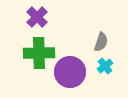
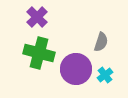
green cross: rotated 16 degrees clockwise
cyan cross: moved 9 px down
purple circle: moved 6 px right, 3 px up
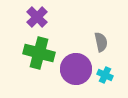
gray semicircle: rotated 30 degrees counterclockwise
cyan cross: rotated 28 degrees counterclockwise
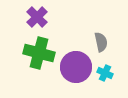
purple circle: moved 2 px up
cyan cross: moved 2 px up
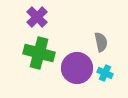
purple circle: moved 1 px right, 1 px down
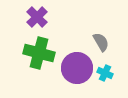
gray semicircle: rotated 18 degrees counterclockwise
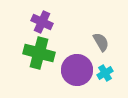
purple cross: moved 5 px right, 5 px down; rotated 20 degrees counterclockwise
purple circle: moved 2 px down
cyan cross: rotated 35 degrees clockwise
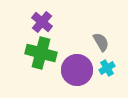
purple cross: rotated 15 degrees clockwise
green cross: moved 2 px right
cyan cross: moved 2 px right, 5 px up
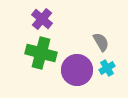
purple cross: moved 3 px up
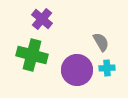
green cross: moved 9 px left, 2 px down
cyan cross: rotated 28 degrees clockwise
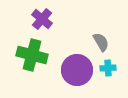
cyan cross: moved 1 px right
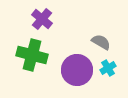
gray semicircle: rotated 30 degrees counterclockwise
cyan cross: rotated 28 degrees counterclockwise
